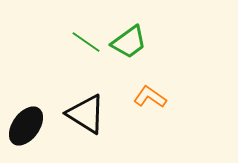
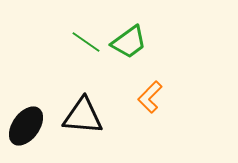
orange L-shape: rotated 80 degrees counterclockwise
black triangle: moved 3 px left, 2 px down; rotated 27 degrees counterclockwise
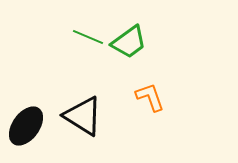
green line: moved 2 px right, 5 px up; rotated 12 degrees counterclockwise
orange L-shape: rotated 116 degrees clockwise
black triangle: rotated 27 degrees clockwise
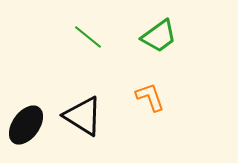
green line: rotated 16 degrees clockwise
green trapezoid: moved 30 px right, 6 px up
black ellipse: moved 1 px up
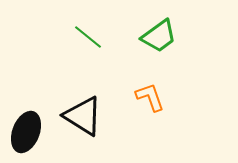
black ellipse: moved 7 px down; rotated 15 degrees counterclockwise
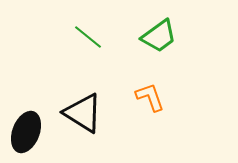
black triangle: moved 3 px up
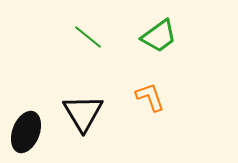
black triangle: rotated 27 degrees clockwise
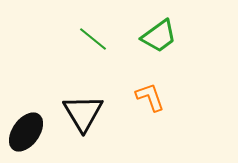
green line: moved 5 px right, 2 px down
black ellipse: rotated 15 degrees clockwise
